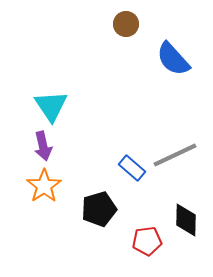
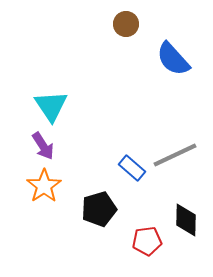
purple arrow: rotated 20 degrees counterclockwise
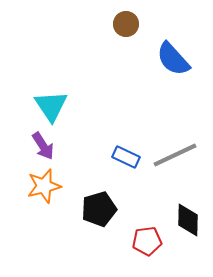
blue rectangle: moved 6 px left, 11 px up; rotated 16 degrees counterclockwise
orange star: rotated 20 degrees clockwise
black diamond: moved 2 px right
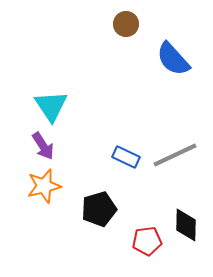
black diamond: moved 2 px left, 5 px down
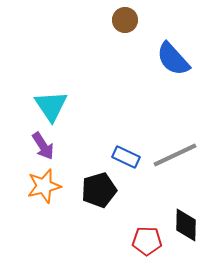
brown circle: moved 1 px left, 4 px up
black pentagon: moved 19 px up
red pentagon: rotated 8 degrees clockwise
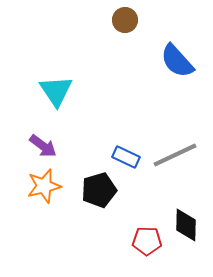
blue semicircle: moved 4 px right, 2 px down
cyan triangle: moved 5 px right, 15 px up
purple arrow: rotated 20 degrees counterclockwise
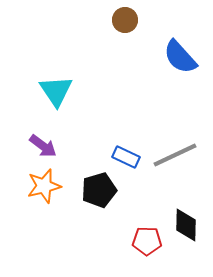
blue semicircle: moved 3 px right, 4 px up
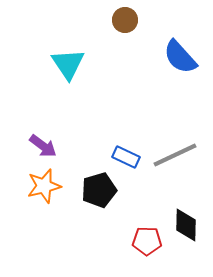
cyan triangle: moved 12 px right, 27 px up
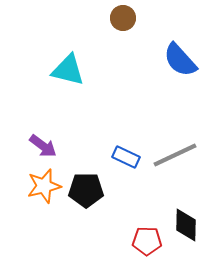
brown circle: moved 2 px left, 2 px up
blue semicircle: moved 3 px down
cyan triangle: moved 6 px down; rotated 42 degrees counterclockwise
black pentagon: moved 13 px left; rotated 16 degrees clockwise
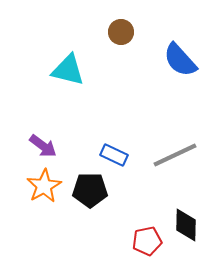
brown circle: moved 2 px left, 14 px down
blue rectangle: moved 12 px left, 2 px up
orange star: rotated 16 degrees counterclockwise
black pentagon: moved 4 px right
red pentagon: rotated 12 degrees counterclockwise
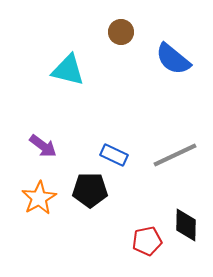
blue semicircle: moved 7 px left, 1 px up; rotated 9 degrees counterclockwise
orange star: moved 5 px left, 12 px down
